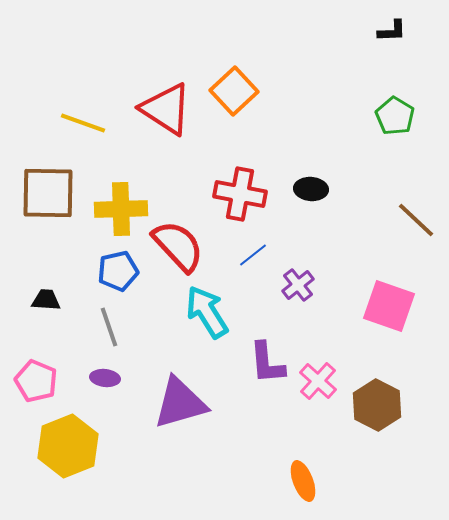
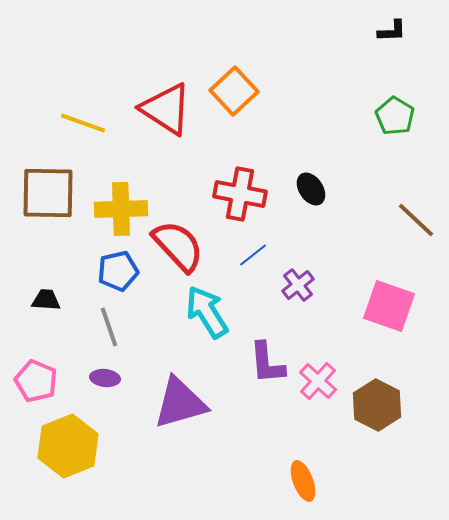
black ellipse: rotated 52 degrees clockwise
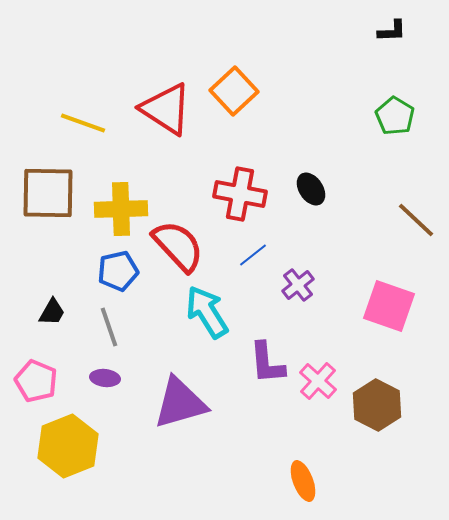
black trapezoid: moved 6 px right, 12 px down; rotated 116 degrees clockwise
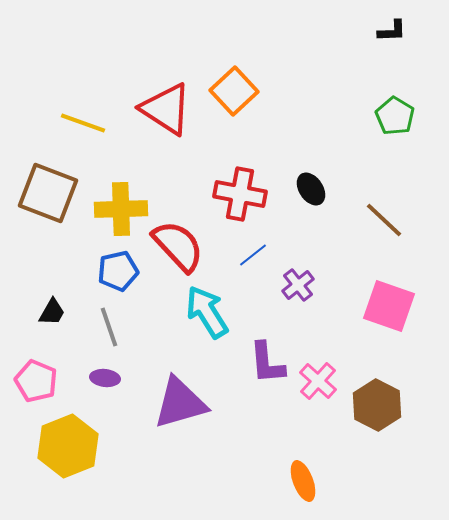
brown square: rotated 20 degrees clockwise
brown line: moved 32 px left
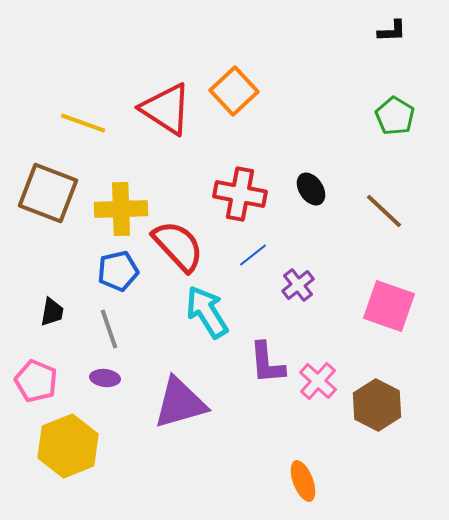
brown line: moved 9 px up
black trapezoid: rotated 20 degrees counterclockwise
gray line: moved 2 px down
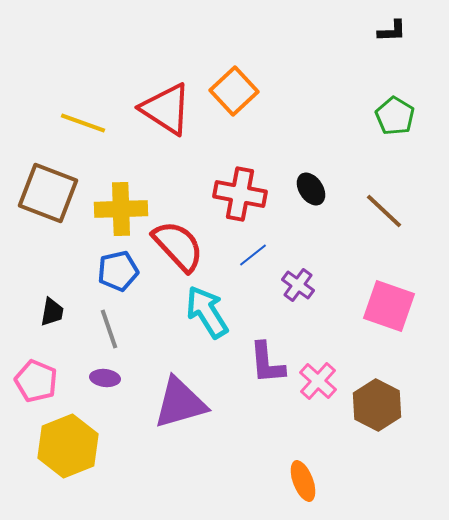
purple cross: rotated 16 degrees counterclockwise
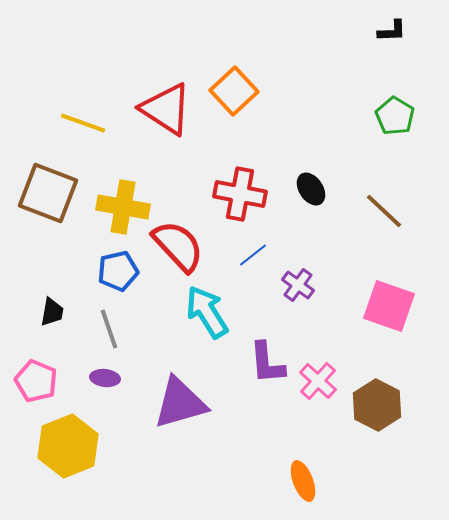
yellow cross: moved 2 px right, 2 px up; rotated 12 degrees clockwise
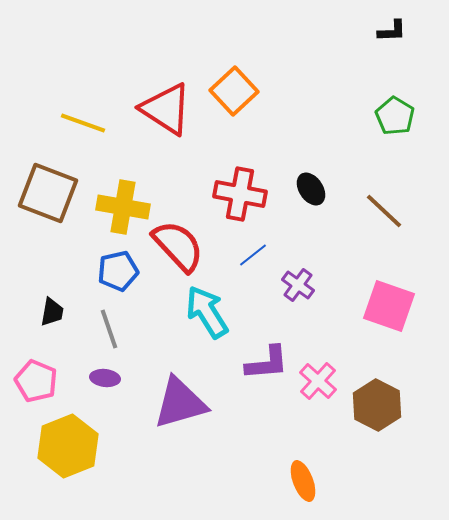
purple L-shape: rotated 90 degrees counterclockwise
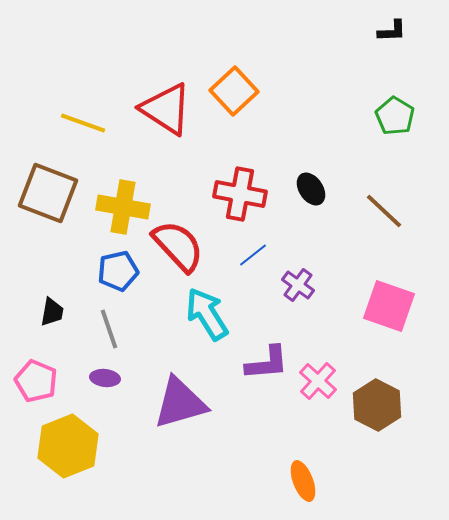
cyan arrow: moved 2 px down
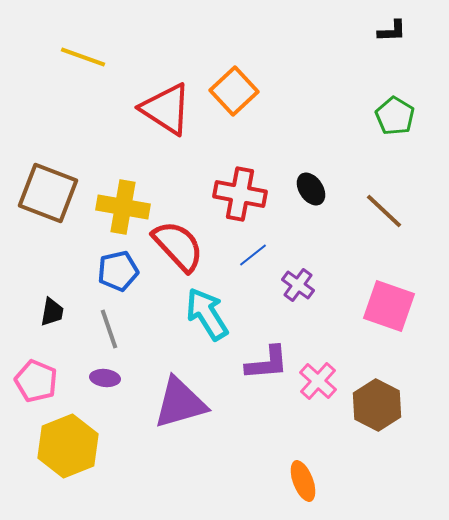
yellow line: moved 66 px up
